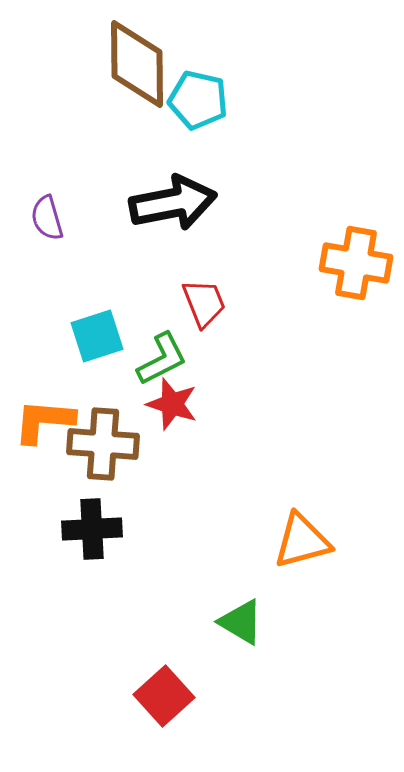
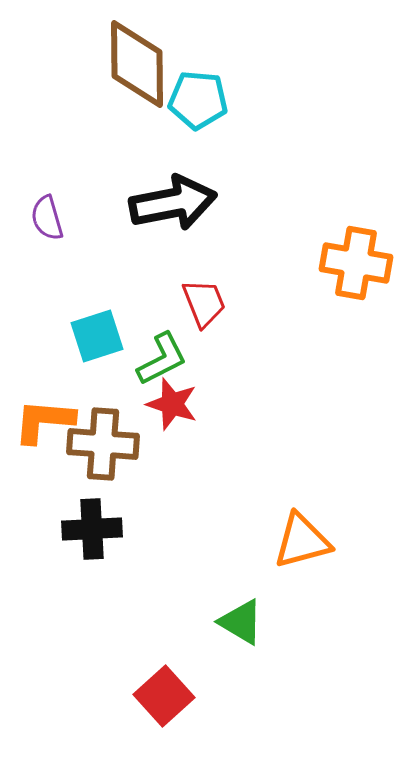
cyan pentagon: rotated 8 degrees counterclockwise
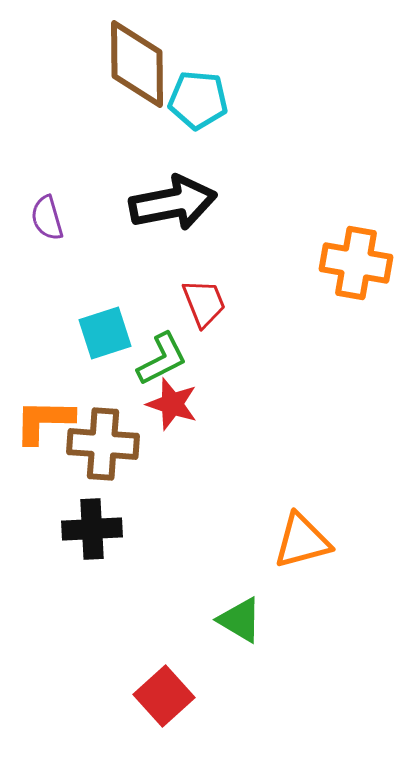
cyan square: moved 8 px right, 3 px up
orange L-shape: rotated 4 degrees counterclockwise
green triangle: moved 1 px left, 2 px up
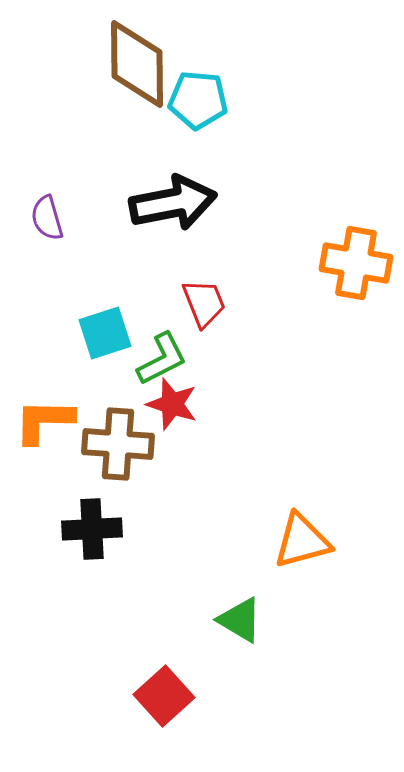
brown cross: moved 15 px right
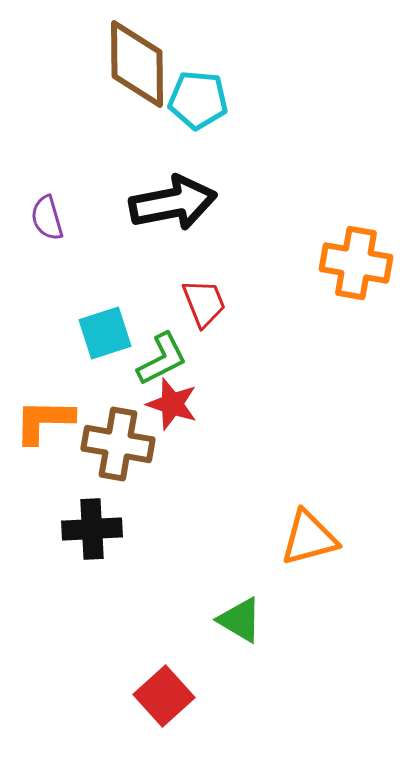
brown cross: rotated 6 degrees clockwise
orange triangle: moved 7 px right, 3 px up
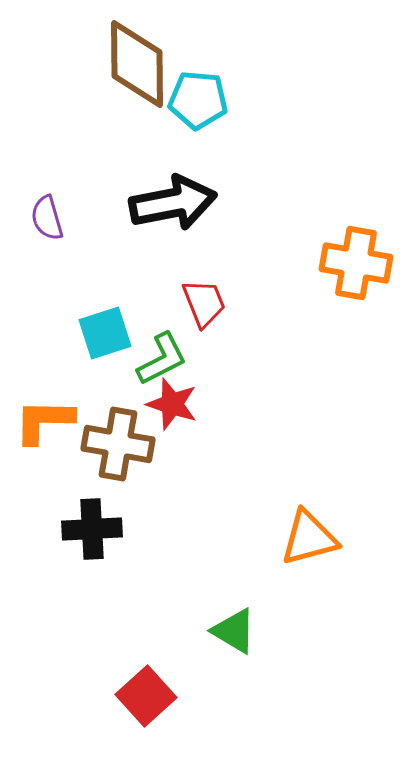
green triangle: moved 6 px left, 11 px down
red square: moved 18 px left
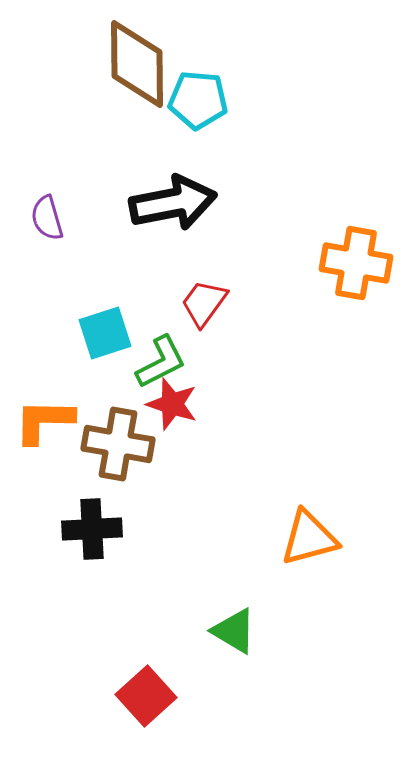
red trapezoid: rotated 122 degrees counterclockwise
green L-shape: moved 1 px left, 3 px down
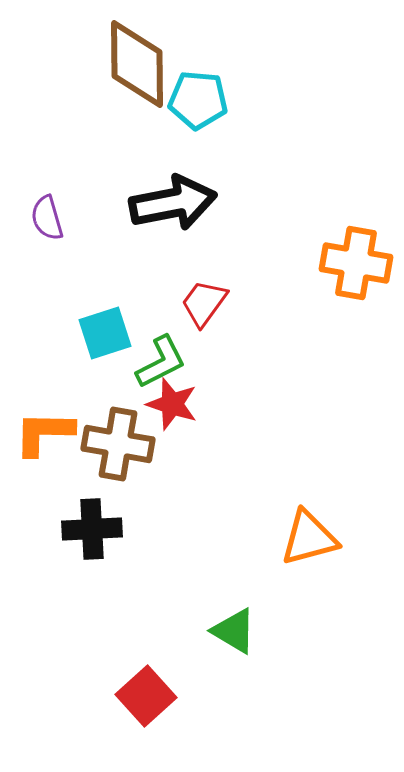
orange L-shape: moved 12 px down
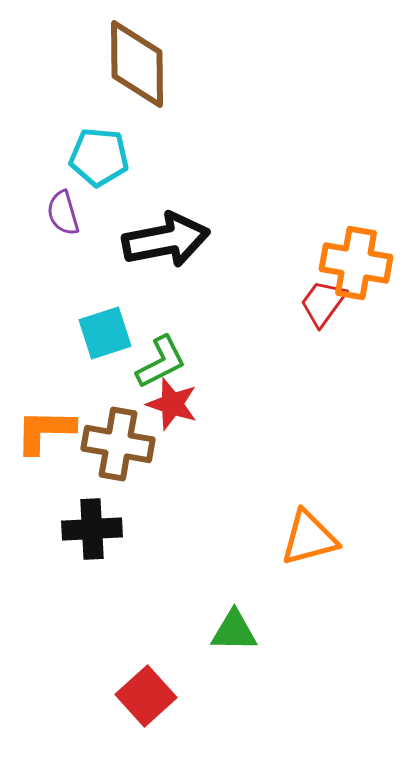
cyan pentagon: moved 99 px left, 57 px down
black arrow: moved 7 px left, 37 px down
purple semicircle: moved 16 px right, 5 px up
red trapezoid: moved 119 px right
orange L-shape: moved 1 px right, 2 px up
green triangle: rotated 30 degrees counterclockwise
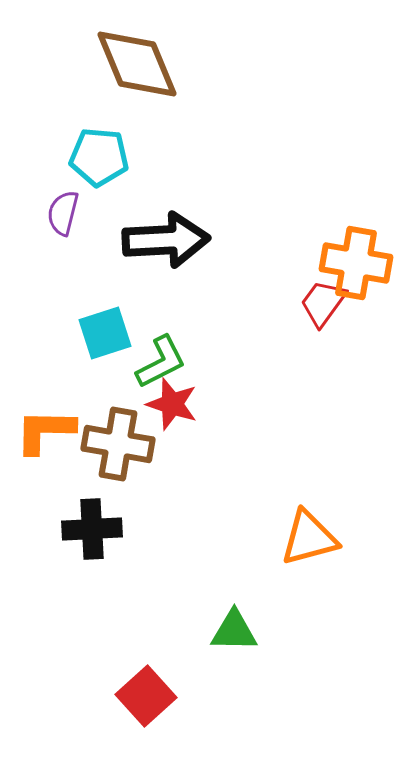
brown diamond: rotated 22 degrees counterclockwise
purple semicircle: rotated 30 degrees clockwise
black arrow: rotated 8 degrees clockwise
